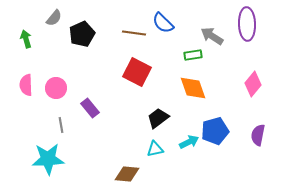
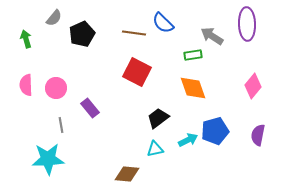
pink diamond: moved 2 px down
cyan arrow: moved 1 px left, 2 px up
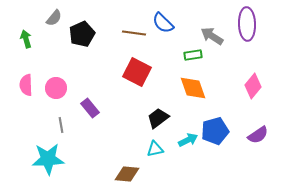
purple semicircle: rotated 135 degrees counterclockwise
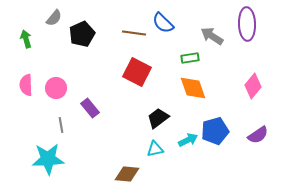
green rectangle: moved 3 px left, 3 px down
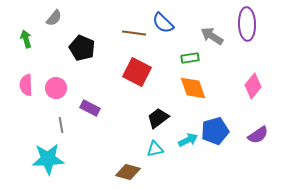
black pentagon: moved 14 px down; rotated 25 degrees counterclockwise
purple rectangle: rotated 24 degrees counterclockwise
brown diamond: moved 1 px right, 2 px up; rotated 10 degrees clockwise
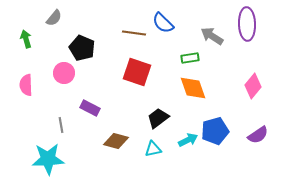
red square: rotated 8 degrees counterclockwise
pink circle: moved 8 px right, 15 px up
cyan triangle: moved 2 px left
brown diamond: moved 12 px left, 31 px up
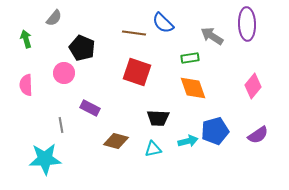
black trapezoid: rotated 140 degrees counterclockwise
cyan arrow: moved 1 px down; rotated 12 degrees clockwise
cyan star: moved 3 px left
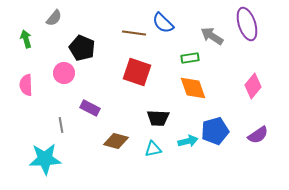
purple ellipse: rotated 16 degrees counterclockwise
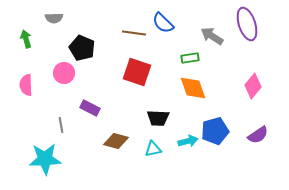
gray semicircle: rotated 48 degrees clockwise
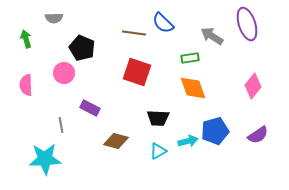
cyan triangle: moved 5 px right, 2 px down; rotated 18 degrees counterclockwise
